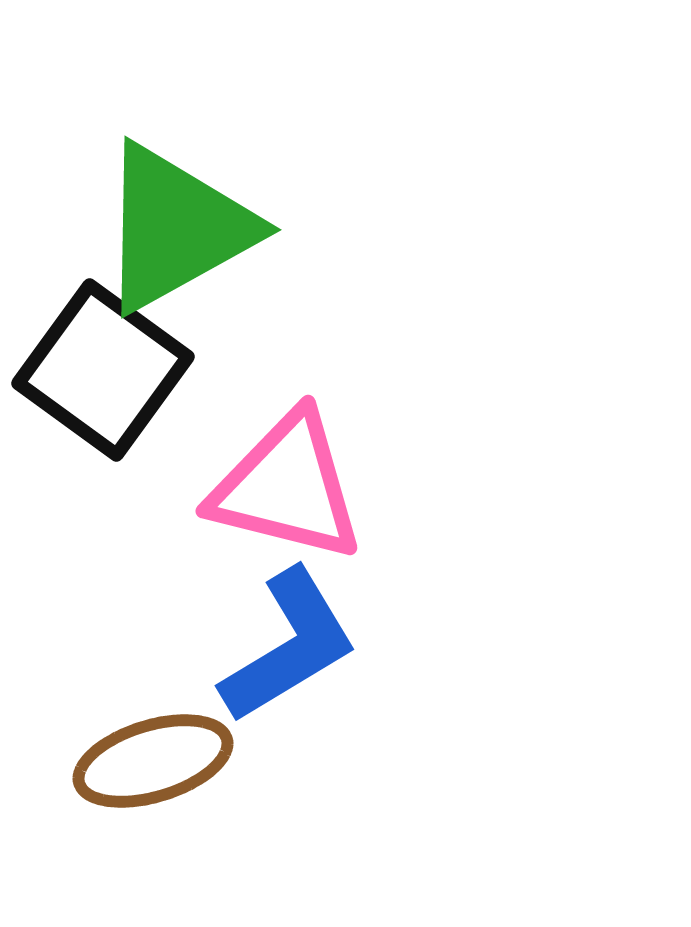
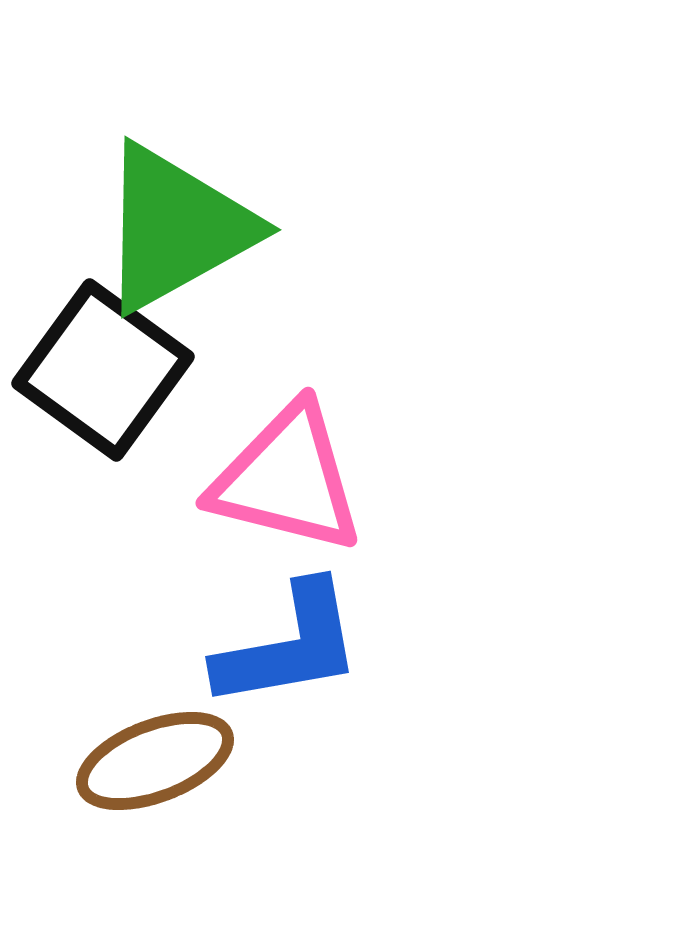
pink triangle: moved 8 px up
blue L-shape: rotated 21 degrees clockwise
brown ellipse: moved 2 px right; rotated 4 degrees counterclockwise
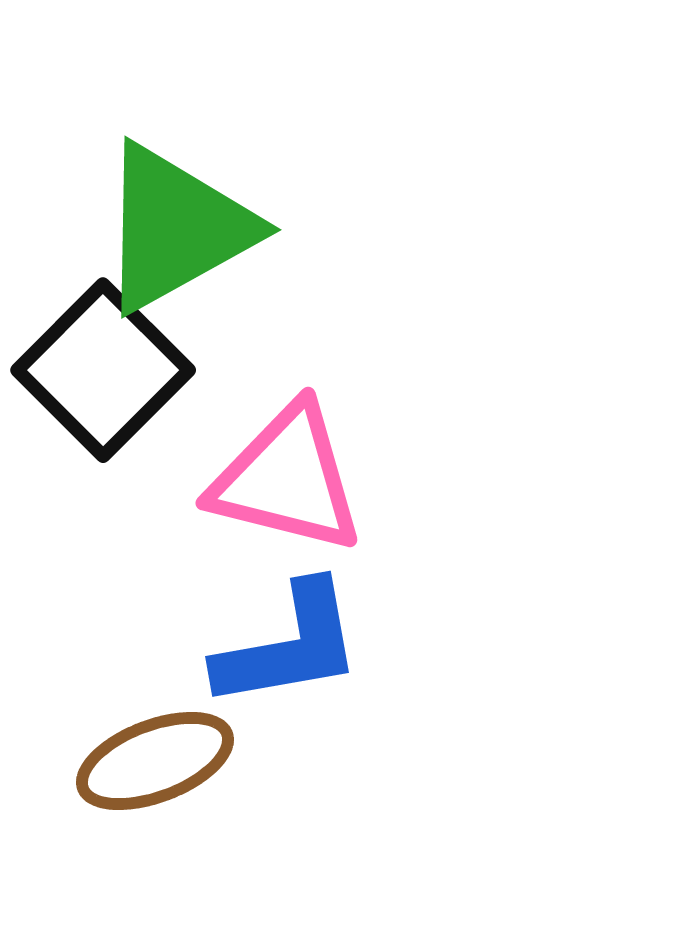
black square: rotated 9 degrees clockwise
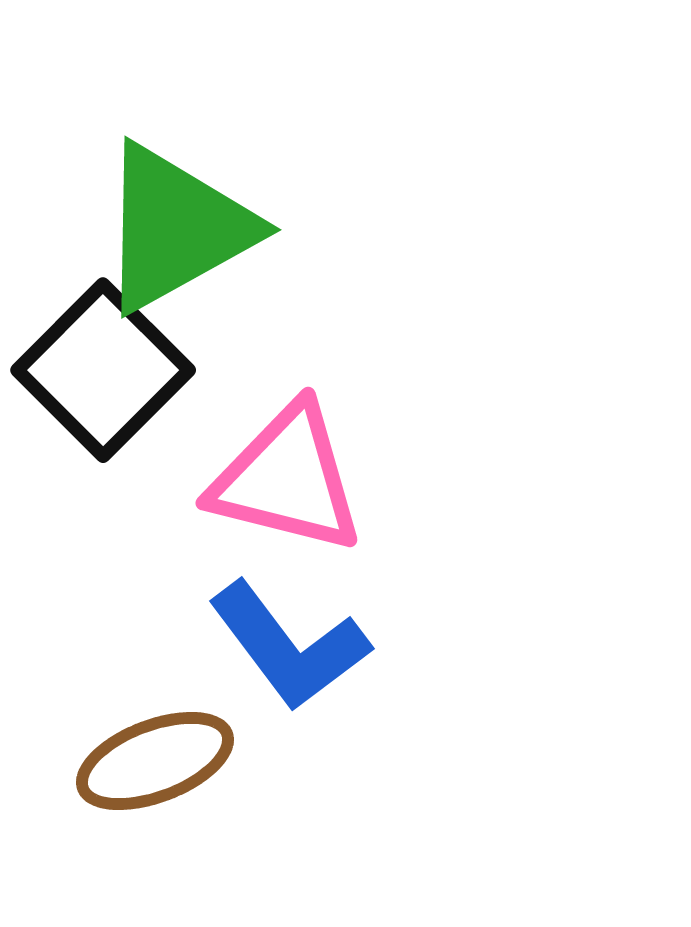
blue L-shape: rotated 63 degrees clockwise
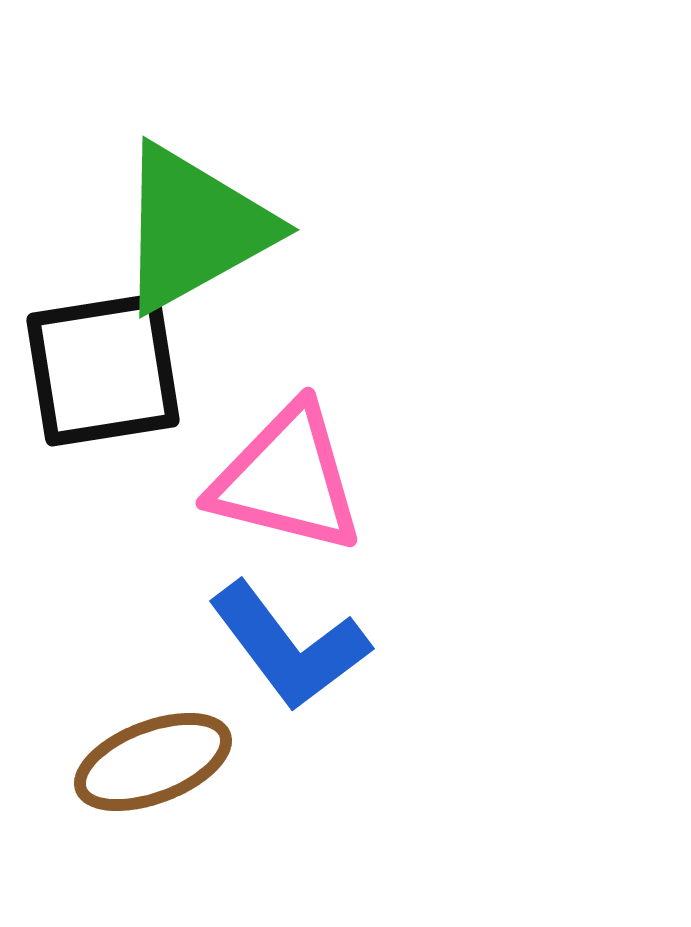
green triangle: moved 18 px right
black square: rotated 36 degrees clockwise
brown ellipse: moved 2 px left, 1 px down
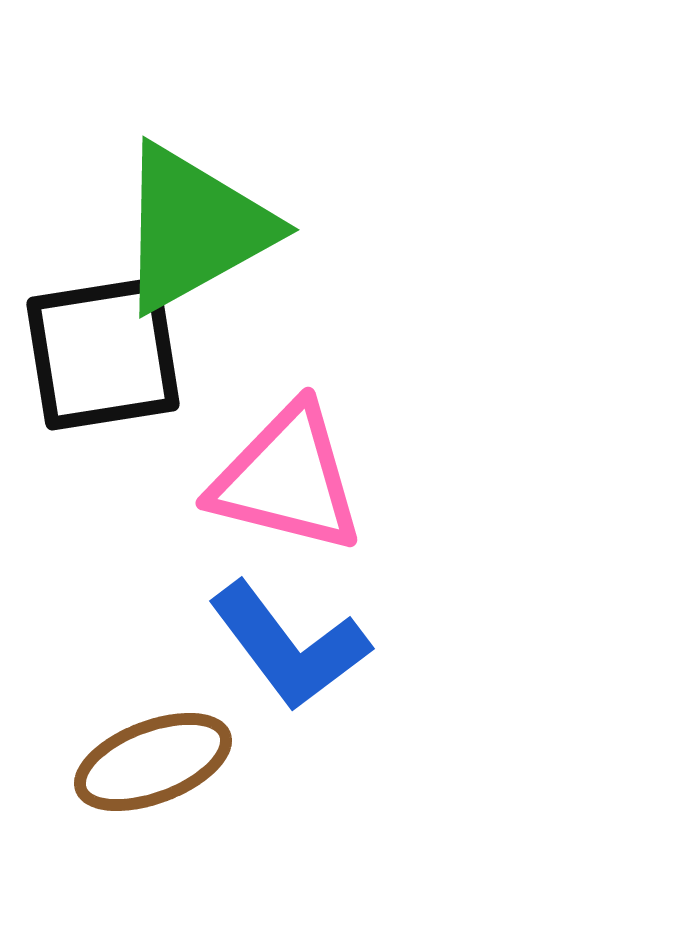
black square: moved 16 px up
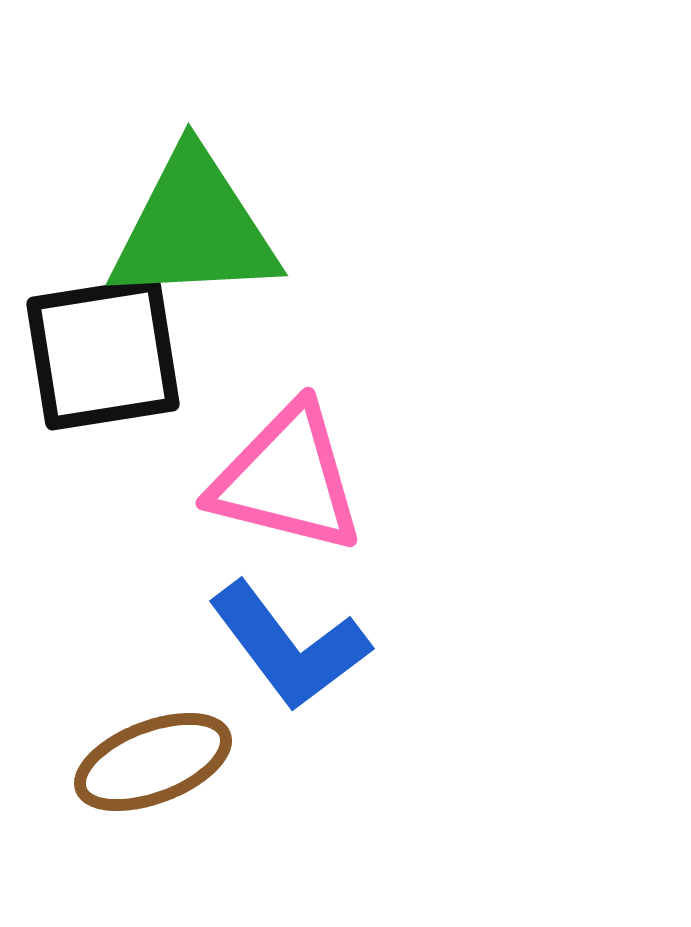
green triangle: rotated 26 degrees clockwise
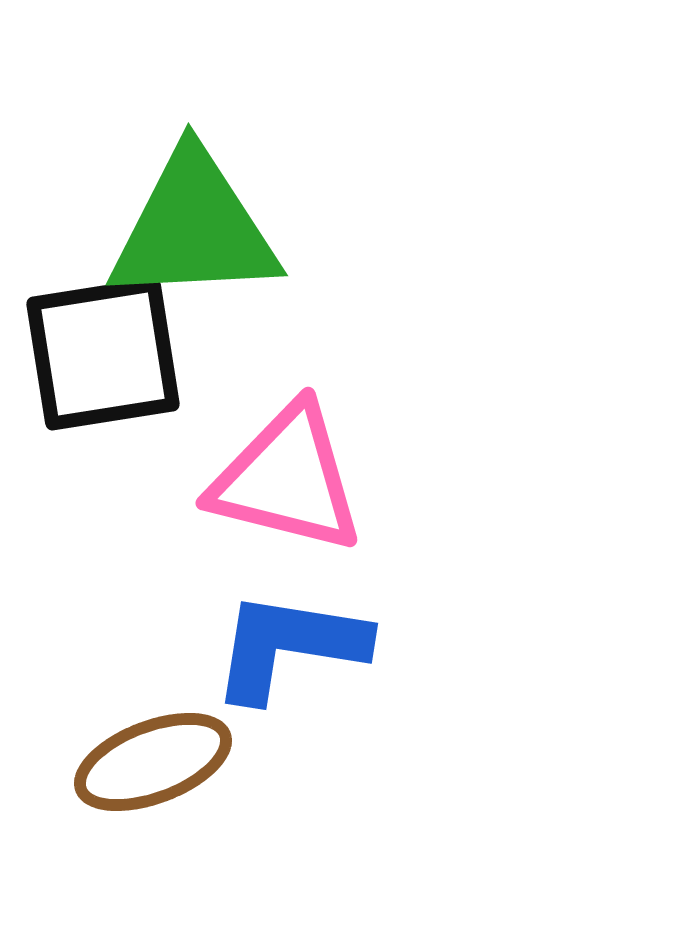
blue L-shape: rotated 136 degrees clockwise
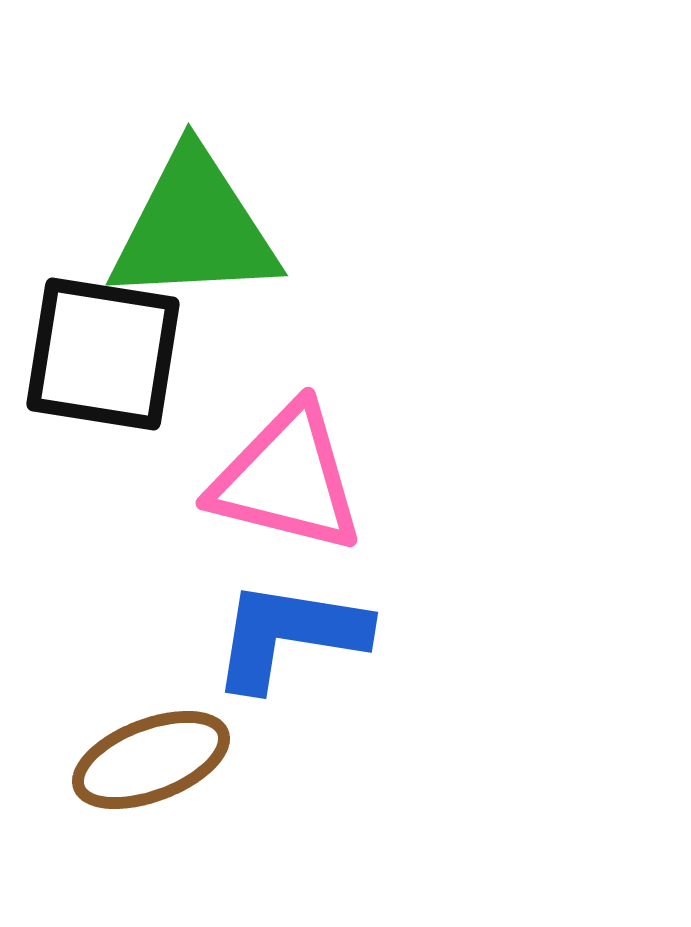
black square: rotated 18 degrees clockwise
blue L-shape: moved 11 px up
brown ellipse: moved 2 px left, 2 px up
